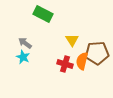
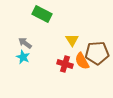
green rectangle: moved 1 px left
orange semicircle: rotated 42 degrees counterclockwise
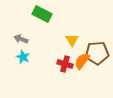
gray arrow: moved 4 px left, 4 px up; rotated 16 degrees counterclockwise
orange semicircle: rotated 66 degrees clockwise
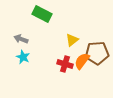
yellow triangle: rotated 24 degrees clockwise
